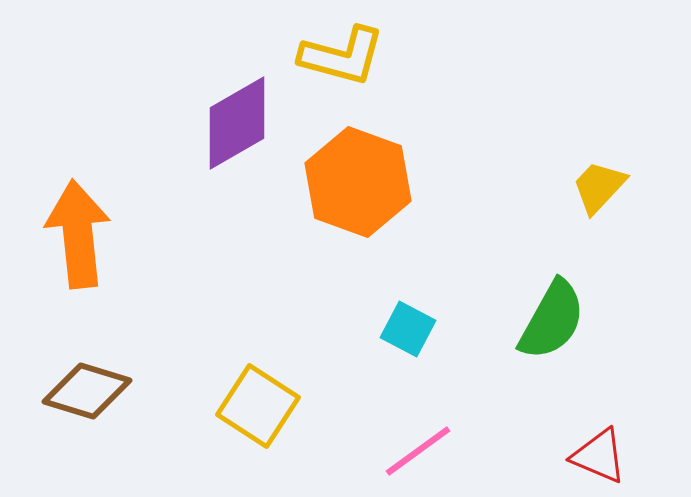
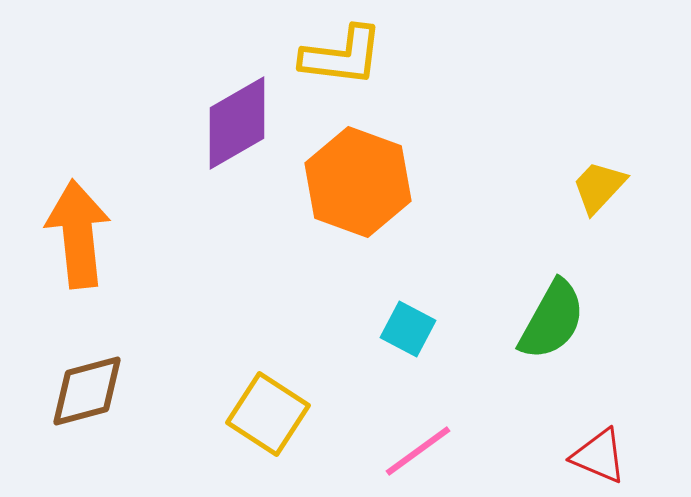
yellow L-shape: rotated 8 degrees counterclockwise
brown diamond: rotated 32 degrees counterclockwise
yellow square: moved 10 px right, 8 px down
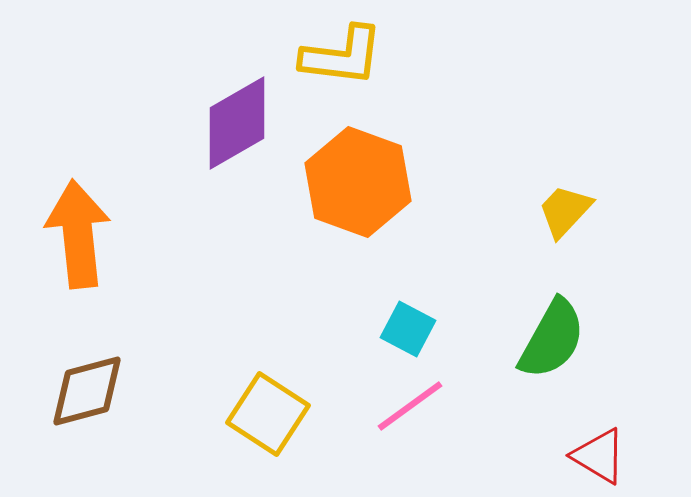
yellow trapezoid: moved 34 px left, 24 px down
green semicircle: moved 19 px down
pink line: moved 8 px left, 45 px up
red triangle: rotated 8 degrees clockwise
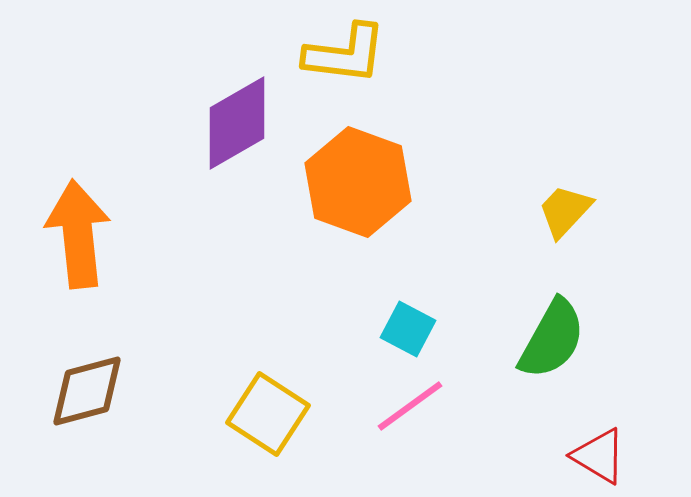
yellow L-shape: moved 3 px right, 2 px up
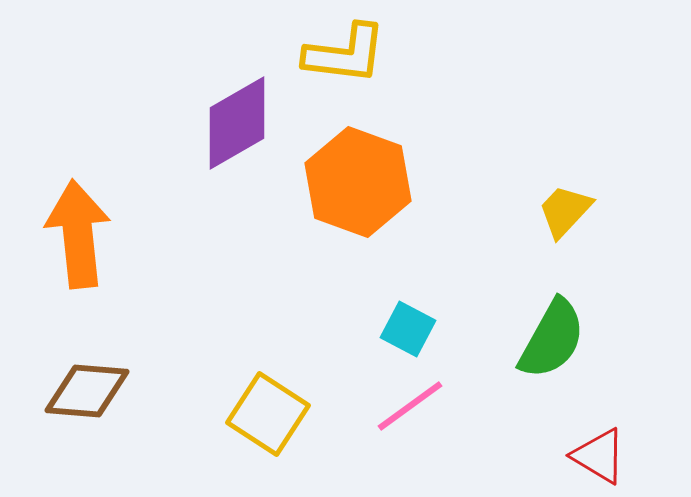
brown diamond: rotated 20 degrees clockwise
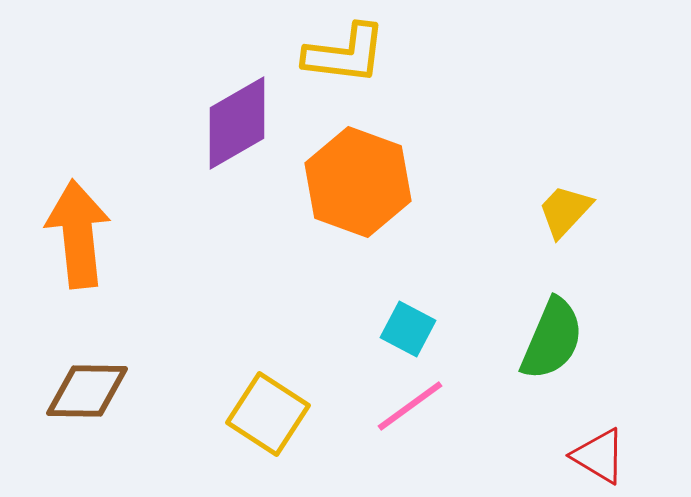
green semicircle: rotated 6 degrees counterclockwise
brown diamond: rotated 4 degrees counterclockwise
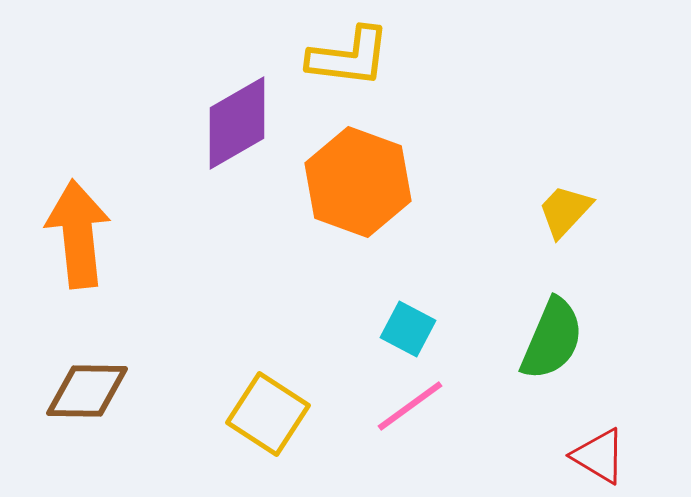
yellow L-shape: moved 4 px right, 3 px down
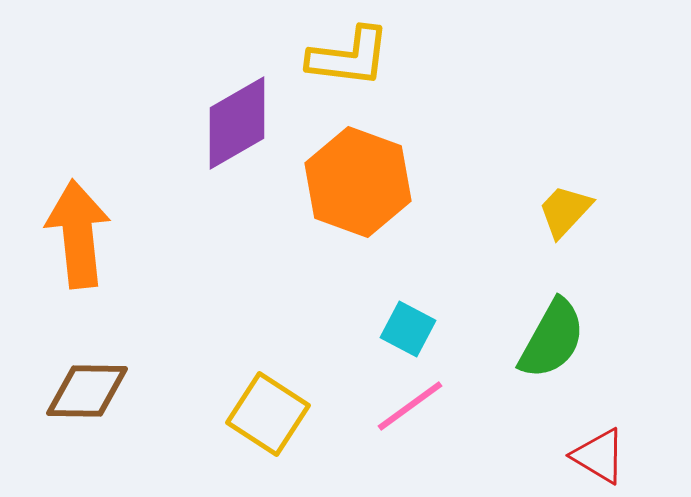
green semicircle: rotated 6 degrees clockwise
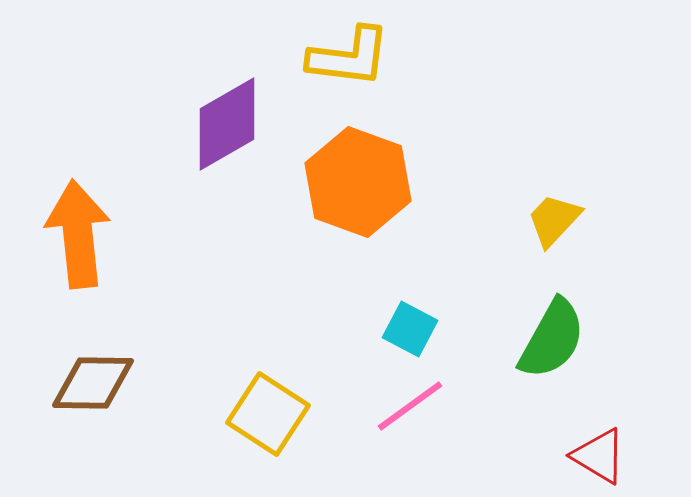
purple diamond: moved 10 px left, 1 px down
yellow trapezoid: moved 11 px left, 9 px down
cyan square: moved 2 px right
brown diamond: moved 6 px right, 8 px up
